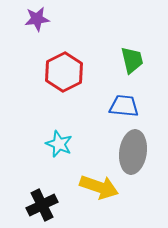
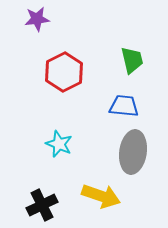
yellow arrow: moved 2 px right, 9 px down
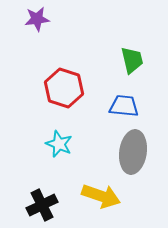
red hexagon: moved 16 px down; rotated 15 degrees counterclockwise
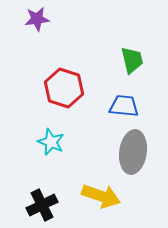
cyan star: moved 8 px left, 2 px up
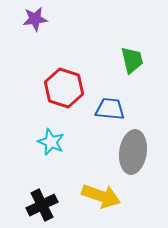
purple star: moved 2 px left
blue trapezoid: moved 14 px left, 3 px down
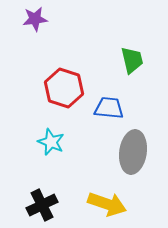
blue trapezoid: moved 1 px left, 1 px up
yellow arrow: moved 6 px right, 8 px down
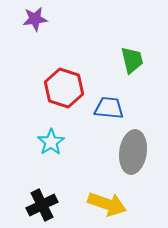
cyan star: rotated 16 degrees clockwise
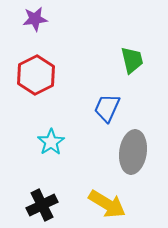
red hexagon: moved 28 px left, 13 px up; rotated 15 degrees clockwise
blue trapezoid: moved 2 px left; rotated 72 degrees counterclockwise
yellow arrow: rotated 12 degrees clockwise
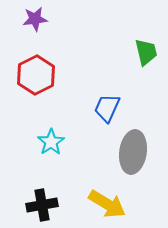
green trapezoid: moved 14 px right, 8 px up
black cross: rotated 16 degrees clockwise
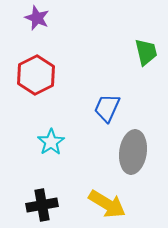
purple star: moved 2 px right, 1 px up; rotated 30 degrees clockwise
